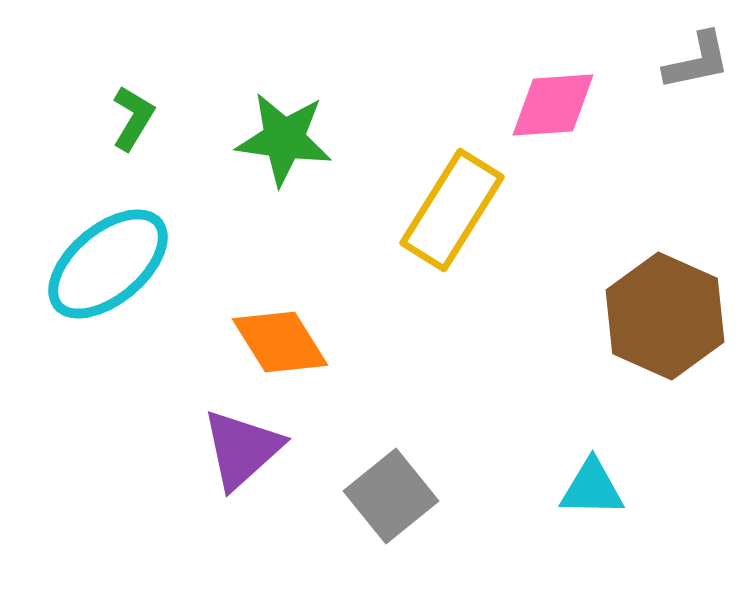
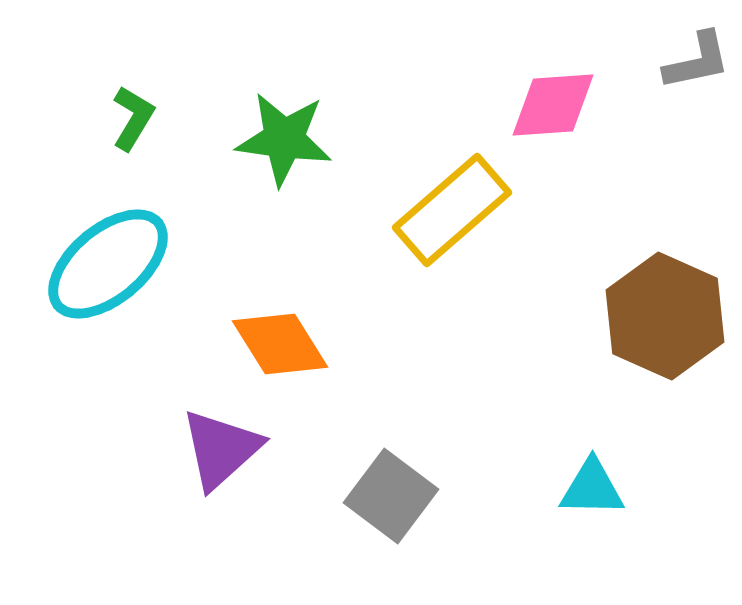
yellow rectangle: rotated 17 degrees clockwise
orange diamond: moved 2 px down
purple triangle: moved 21 px left
gray square: rotated 14 degrees counterclockwise
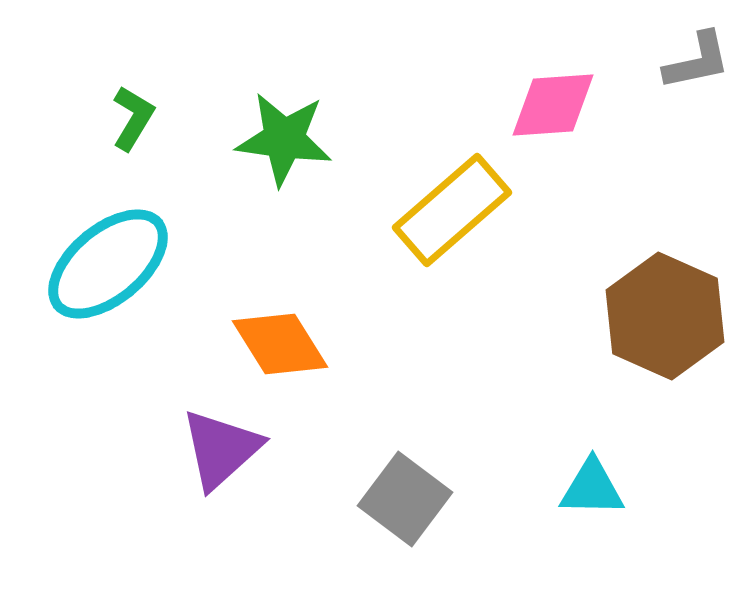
gray square: moved 14 px right, 3 px down
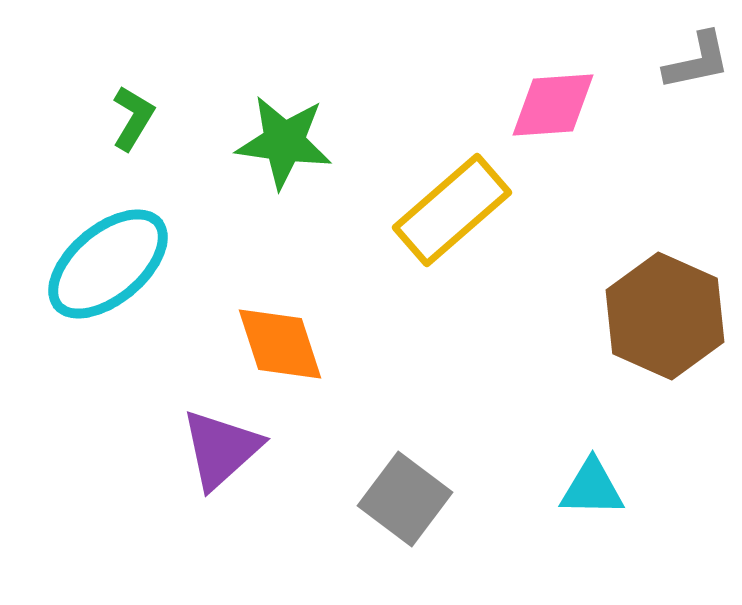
green star: moved 3 px down
orange diamond: rotated 14 degrees clockwise
